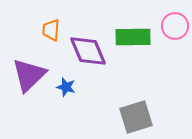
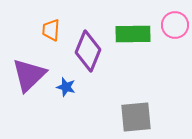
pink circle: moved 1 px up
green rectangle: moved 3 px up
purple diamond: rotated 45 degrees clockwise
gray square: rotated 12 degrees clockwise
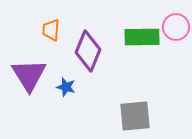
pink circle: moved 1 px right, 2 px down
green rectangle: moved 9 px right, 3 px down
purple triangle: rotated 18 degrees counterclockwise
gray square: moved 1 px left, 1 px up
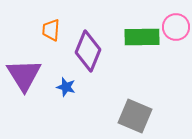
purple triangle: moved 5 px left
gray square: rotated 28 degrees clockwise
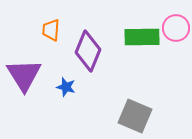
pink circle: moved 1 px down
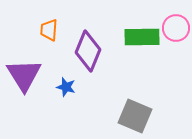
orange trapezoid: moved 2 px left
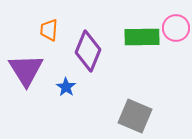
purple triangle: moved 2 px right, 5 px up
blue star: rotated 18 degrees clockwise
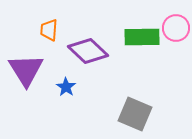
purple diamond: rotated 69 degrees counterclockwise
gray square: moved 2 px up
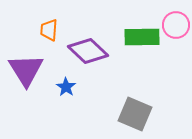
pink circle: moved 3 px up
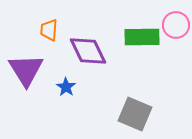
purple diamond: rotated 21 degrees clockwise
